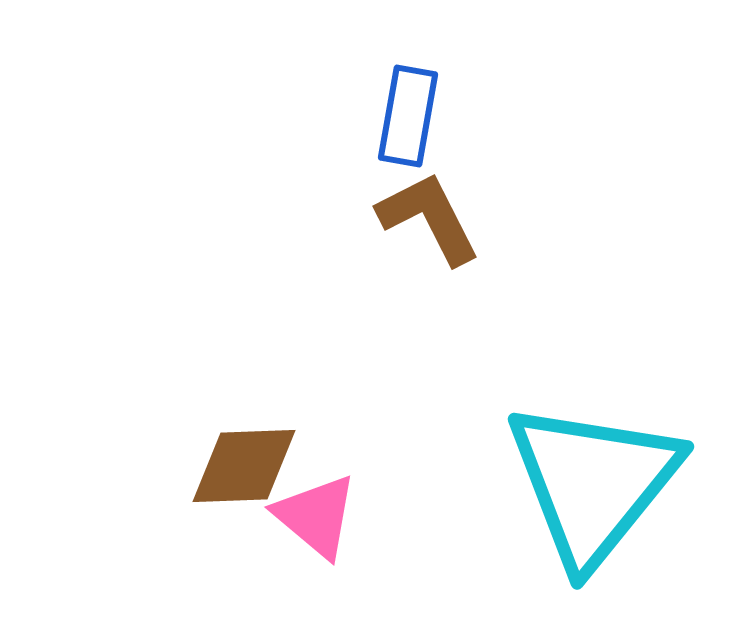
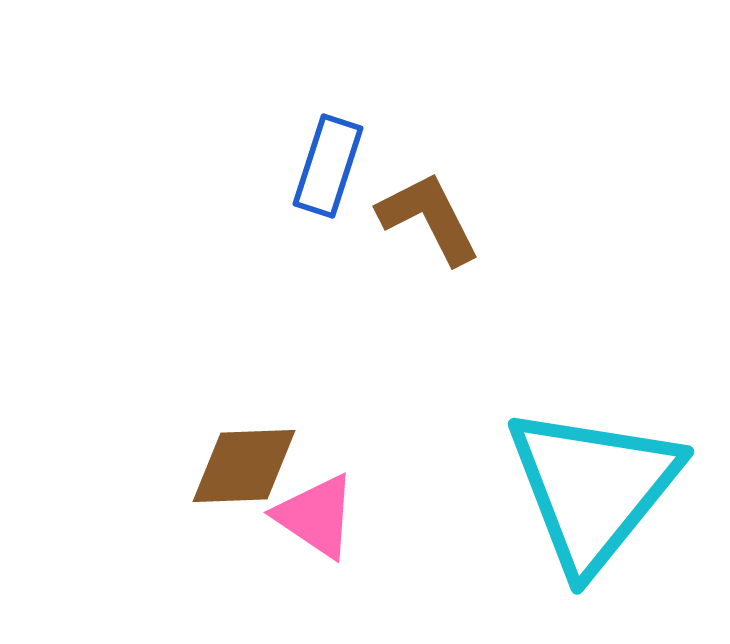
blue rectangle: moved 80 px left, 50 px down; rotated 8 degrees clockwise
cyan triangle: moved 5 px down
pink triangle: rotated 6 degrees counterclockwise
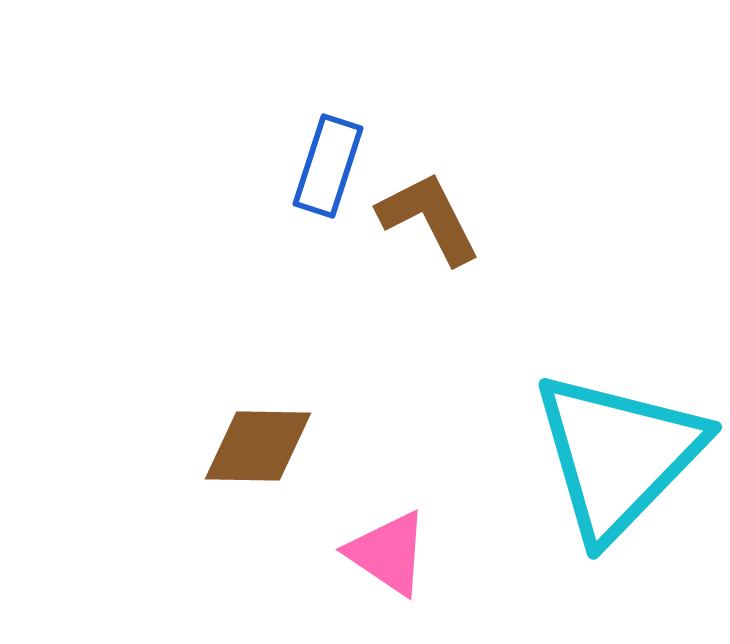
brown diamond: moved 14 px right, 20 px up; rotated 3 degrees clockwise
cyan triangle: moved 25 px right, 33 px up; rotated 5 degrees clockwise
pink triangle: moved 72 px right, 37 px down
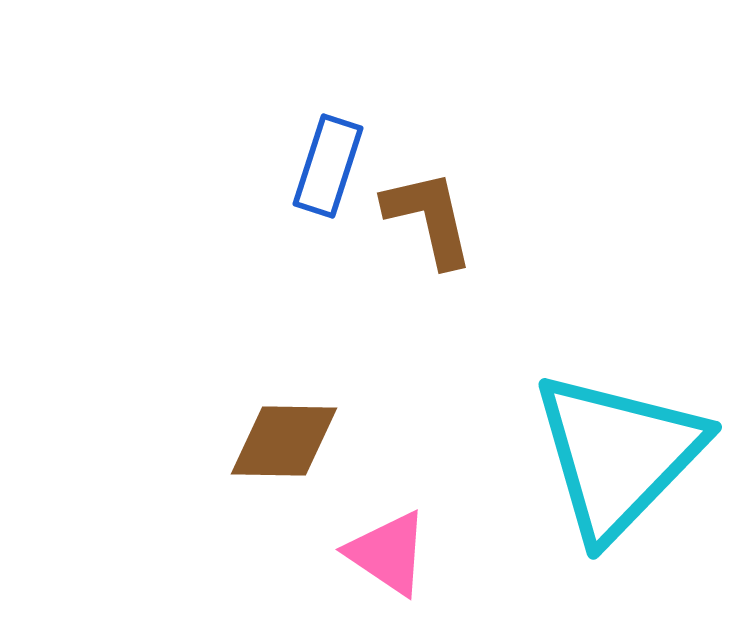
brown L-shape: rotated 14 degrees clockwise
brown diamond: moved 26 px right, 5 px up
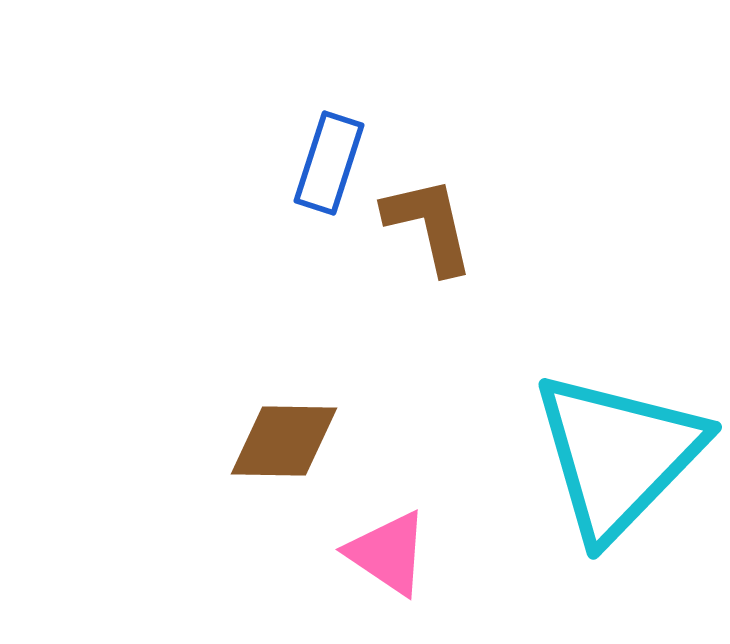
blue rectangle: moved 1 px right, 3 px up
brown L-shape: moved 7 px down
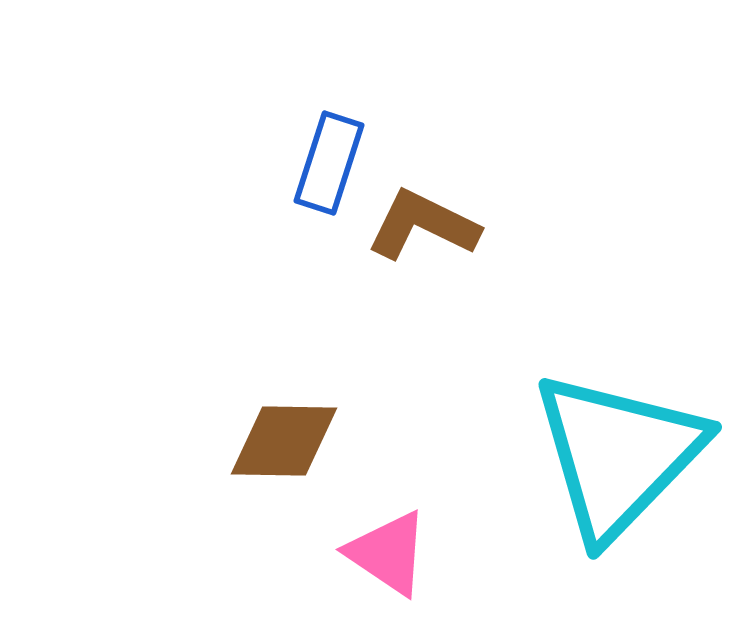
brown L-shape: moved 6 px left; rotated 51 degrees counterclockwise
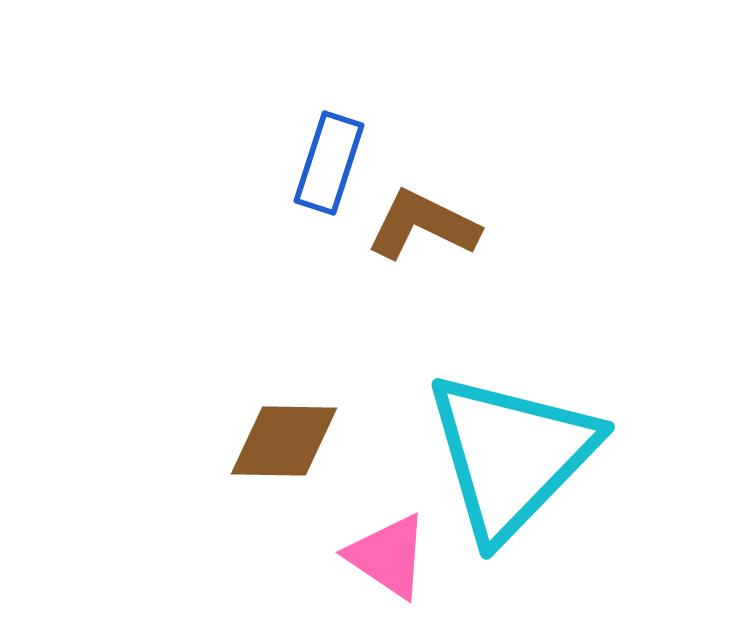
cyan triangle: moved 107 px left
pink triangle: moved 3 px down
